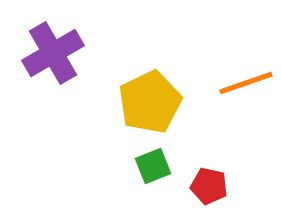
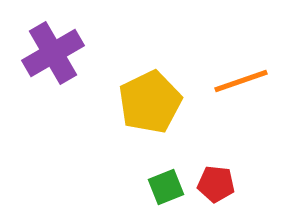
orange line: moved 5 px left, 2 px up
green square: moved 13 px right, 21 px down
red pentagon: moved 7 px right, 2 px up; rotated 6 degrees counterclockwise
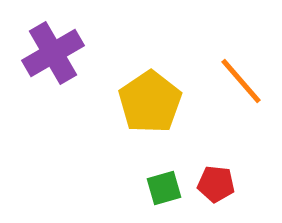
orange line: rotated 68 degrees clockwise
yellow pentagon: rotated 8 degrees counterclockwise
green square: moved 2 px left, 1 px down; rotated 6 degrees clockwise
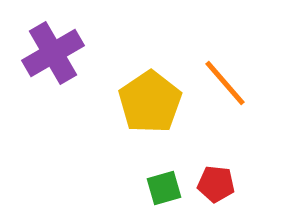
orange line: moved 16 px left, 2 px down
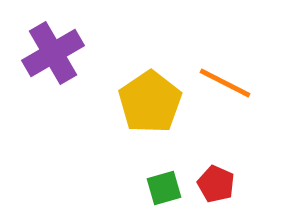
orange line: rotated 22 degrees counterclockwise
red pentagon: rotated 18 degrees clockwise
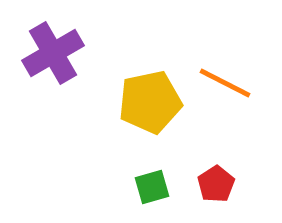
yellow pentagon: rotated 22 degrees clockwise
red pentagon: rotated 15 degrees clockwise
green square: moved 12 px left, 1 px up
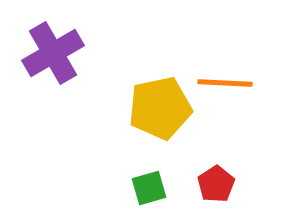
orange line: rotated 24 degrees counterclockwise
yellow pentagon: moved 10 px right, 6 px down
green square: moved 3 px left, 1 px down
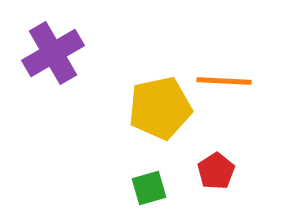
orange line: moved 1 px left, 2 px up
red pentagon: moved 13 px up
